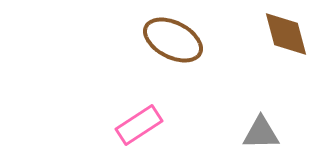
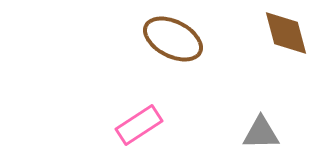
brown diamond: moved 1 px up
brown ellipse: moved 1 px up
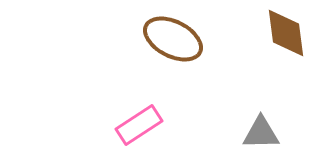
brown diamond: rotated 8 degrees clockwise
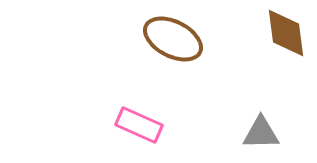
pink rectangle: rotated 57 degrees clockwise
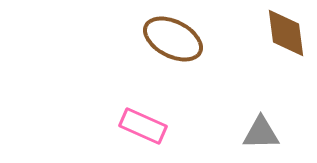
pink rectangle: moved 4 px right, 1 px down
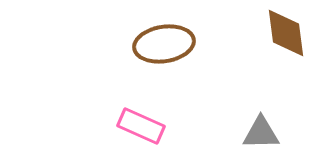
brown ellipse: moved 9 px left, 5 px down; rotated 36 degrees counterclockwise
pink rectangle: moved 2 px left
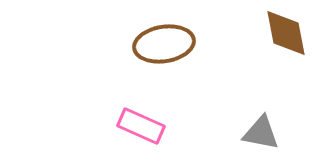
brown diamond: rotated 4 degrees counterclockwise
gray triangle: rotated 12 degrees clockwise
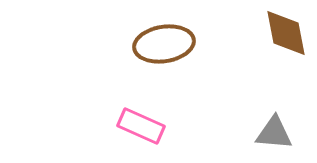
gray triangle: moved 13 px right; rotated 6 degrees counterclockwise
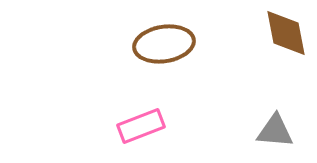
pink rectangle: rotated 45 degrees counterclockwise
gray triangle: moved 1 px right, 2 px up
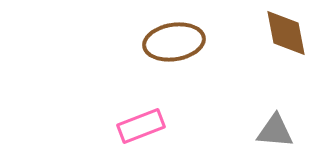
brown ellipse: moved 10 px right, 2 px up
